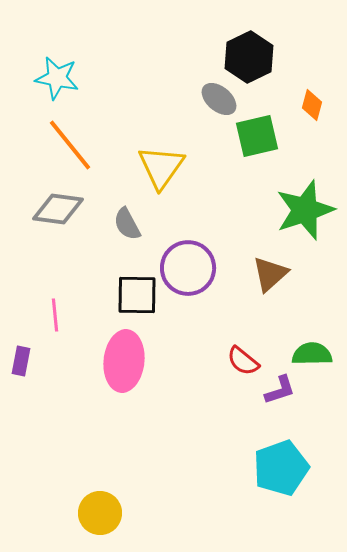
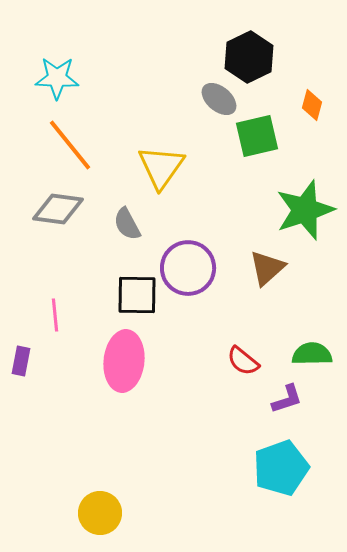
cyan star: rotated 9 degrees counterclockwise
brown triangle: moved 3 px left, 6 px up
purple L-shape: moved 7 px right, 9 px down
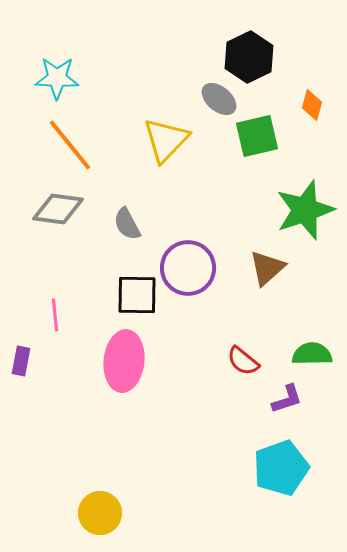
yellow triangle: moved 5 px right, 27 px up; rotated 9 degrees clockwise
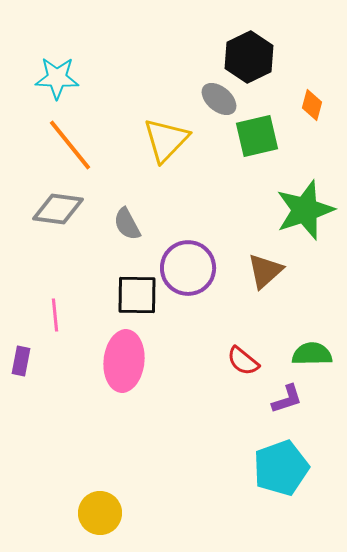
brown triangle: moved 2 px left, 3 px down
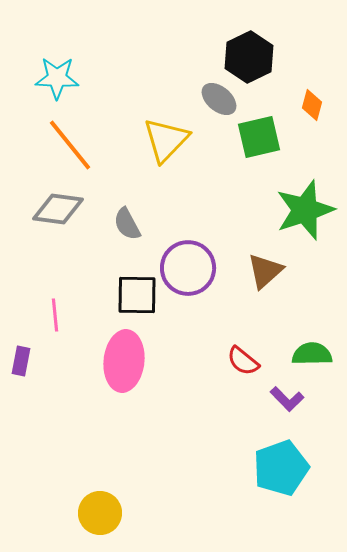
green square: moved 2 px right, 1 px down
purple L-shape: rotated 64 degrees clockwise
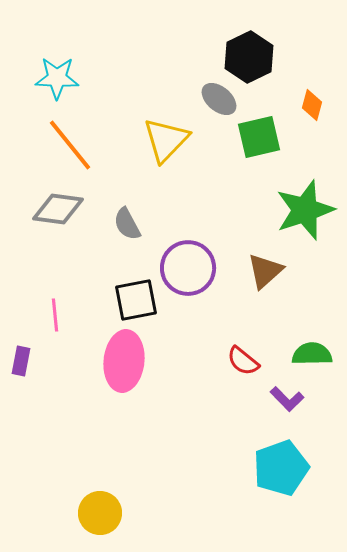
black square: moved 1 px left, 5 px down; rotated 12 degrees counterclockwise
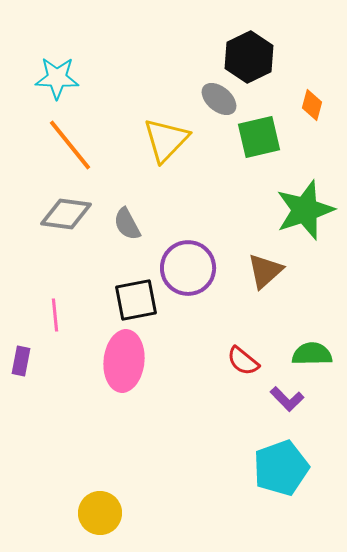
gray diamond: moved 8 px right, 5 px down
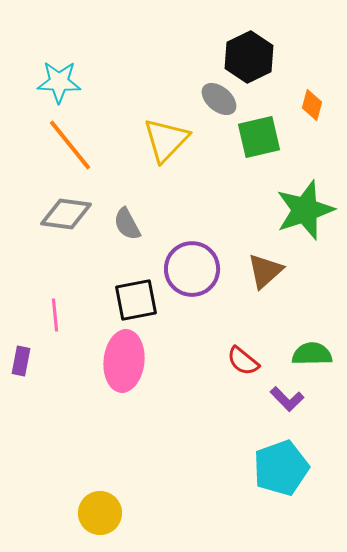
cyan star: moved 2 px right, 4 px down
purple circle: moved 4 px right, 1 px down
